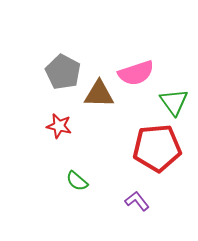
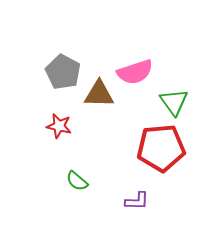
pink semicircle: moved 1 px left, 1 px up
red pentagon: moved 4 px right
purple L-shape: rotated 130 degrees clockwise
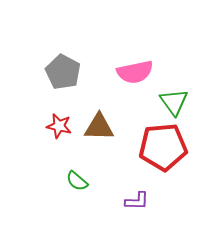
pink semicircle: rotated 6 degrees clockwise
brown triangle: moved 33 px down
red pentagon: moved 2 px right, 1 px up
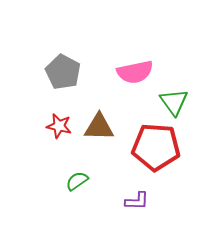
red pentagon: moved 7 px left; rotated 9 degrees clockwise
green semicircle: rotated 105 degrees clockwise
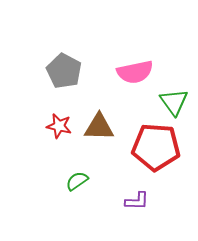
gray pentagon: moved 1 px right, 1 px up
